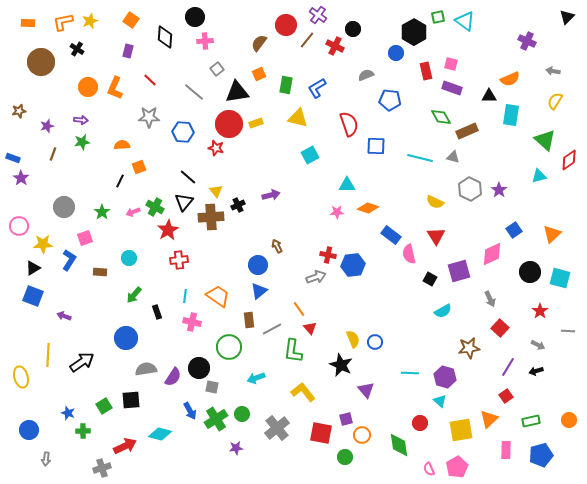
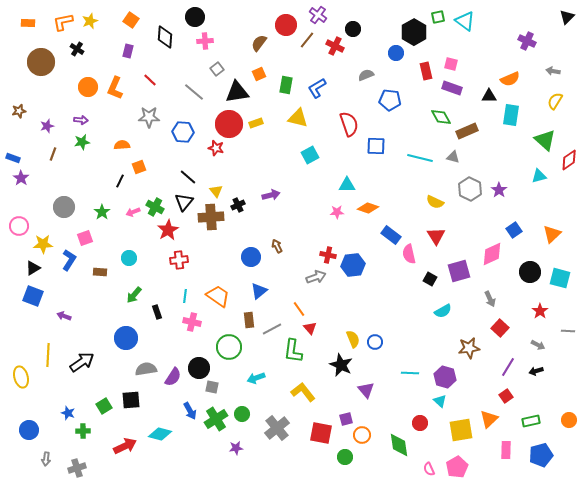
blue circle at (258, 265): moved 7 px left, 8 px up
gray cross at (102, 468): moved 25 px left
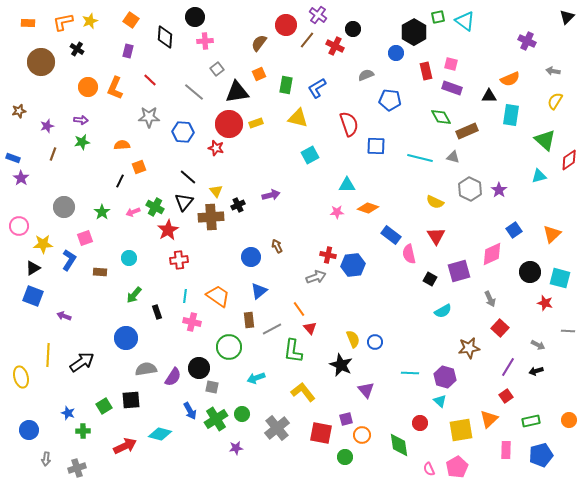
red star at (540, 311): moved 5 px right, 8 px up; rotated 21 degrees counterclockwise
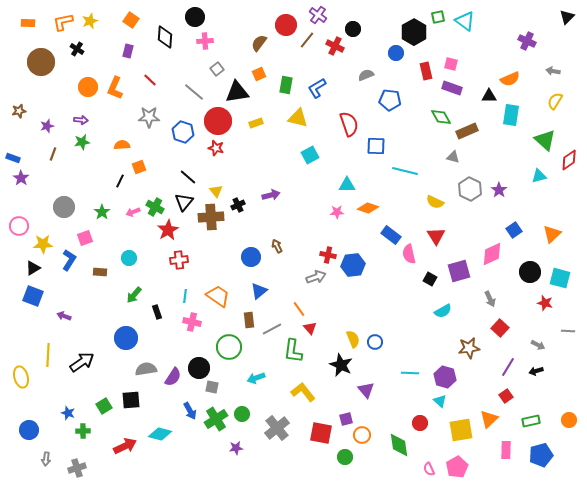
red circle at (229, 124): moved 11 px left, 3 px up
blue hexagon at (183, 132): rotated 15 degrees clockwise
cyan line at (420, 158): moved 15 px left, 13 px down
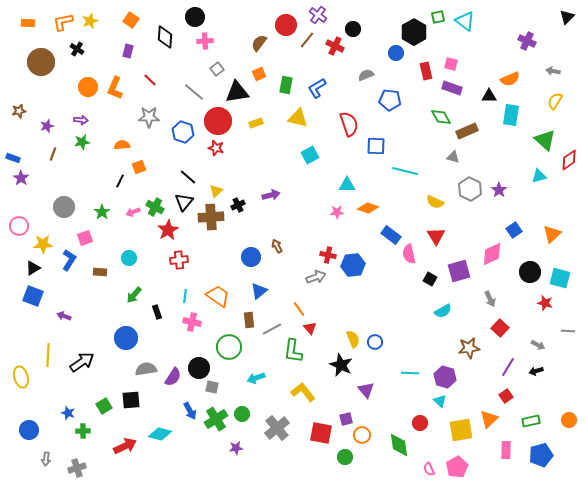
yellow triangle at (216, 191): rotated 24 degrees clockwise
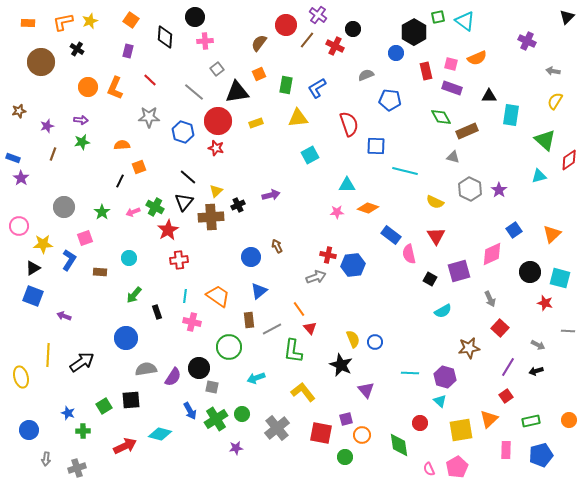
orange semicircle at (510, 79): moved 33 px left, 21 px up
yellow triangle at (298, 118): rotated 20 degrees counterclockwise
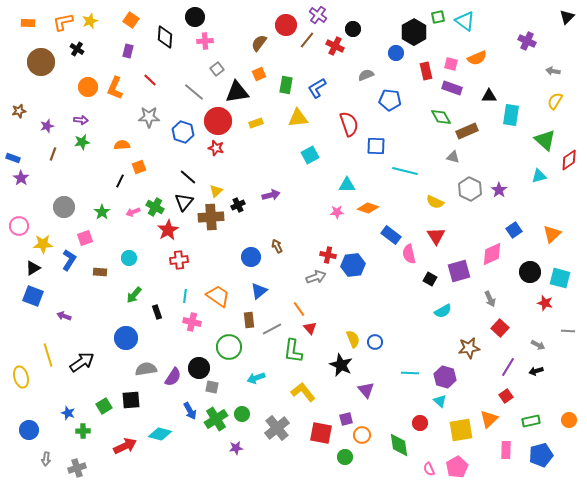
yellow line at (48, 355): rotated 20 degrees counterclockwise
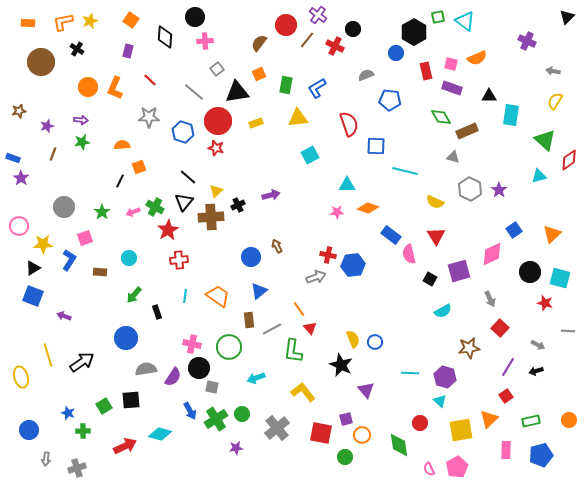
pink cross at (192, 322): moved 22 px down
